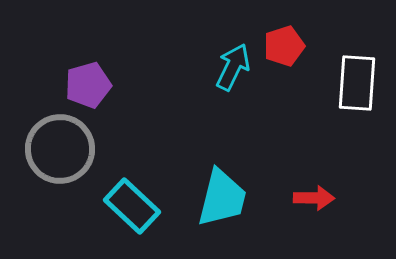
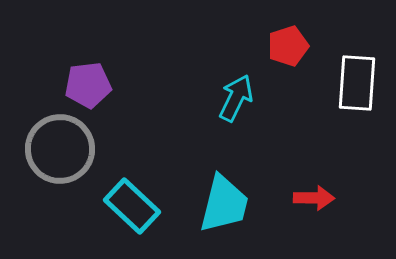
red pentagon: moved 4 px right
cyan arrow: moved 3 px right, 31 px down
purple pentagon: rotated 9 degrees clockwise
cyan trapezoid: moved 2 px right, 6 px down
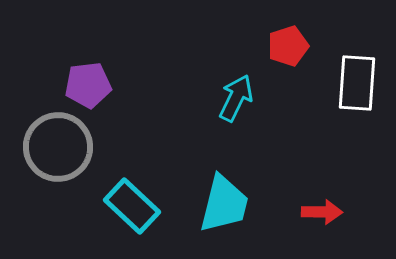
gray circle: moved 2 px left, 2 px up
red arrow: moved 8 px right, 14 px down
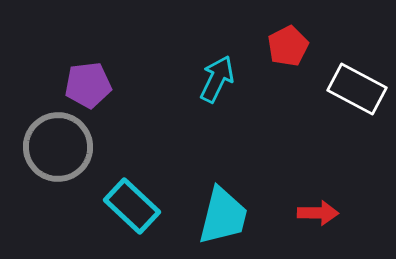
red pentagon: rotated 9 degrees counterclockwise
white rectangle: moved 6 px down; rotated 66 degrees counterclockwise
cyan arrow: moved 19 px left, 19 px up
cyan trapezoid: moved 1 px left, 12 px down
red arrow: moved 4 px left, 1 px down
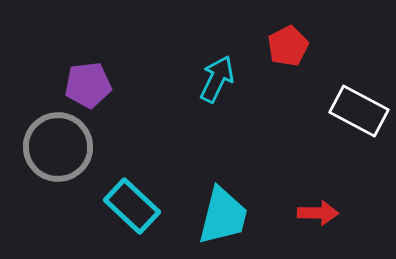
white rectangle: moved 2 px right, 22 px down
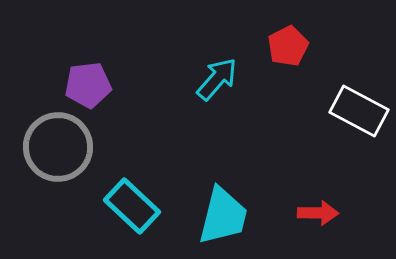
cyan arrow: rotated 15 degrees clockwise
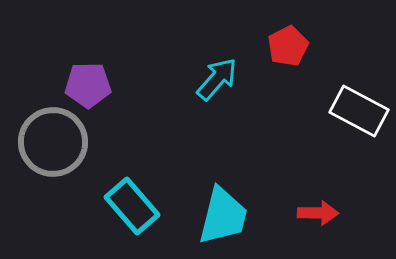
purple pentagon: rotated 6 degrees clockwise
gray circle: moved 5 px left, 5 px up
cyan rectangle: rotated 6 degrees clockwise
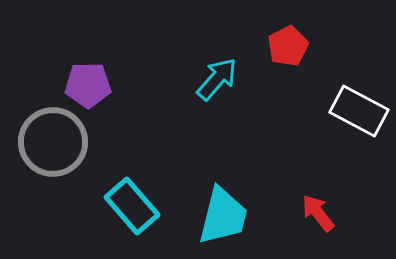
red arrow: rotated 129 degrees counterclockwise
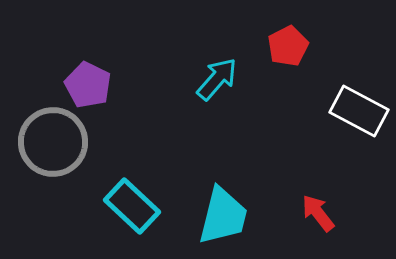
purple pentagon: rotated 27 degrees clockwise
cyan rectangle: rotated 6 degrees counterclockwise
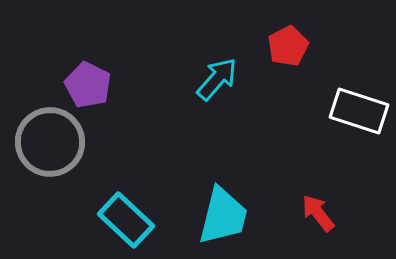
white rectangle: rotated 10 degrees counterclockwise
gray circle: moved 3 px left
cyan rectangle: moved 6 px left, 14 px down
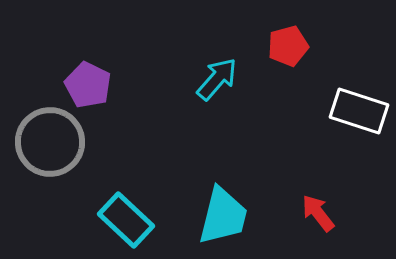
red pentagon: rotated 12 degrees clockwise
